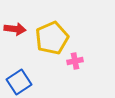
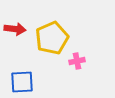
pink cross: moved 2 px right
blue square: moved 3 px right; rotated 30 degrees clockwise
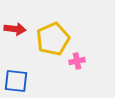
yellow pentagon: moved 1 px right, 1 px down
blue square: moved 6 px left, 1 px up; rotated 10 degrees clockwise
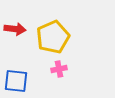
yellow pentagon: moved 2 px up
pink cross: moved 18 px left, 8 px down
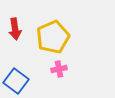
red arrow: rotated 75 degrees clockwise
blue square: rotated 30 degrees clockwise
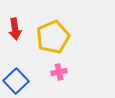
pink cross: moved 3 px down
blue square: rotated 10 degrees clockwise
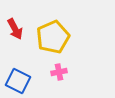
red arrow: rotated 20 degrees counterclockwise
blue square: moved 2 px right; rotated 20 degrees counterclockwise
